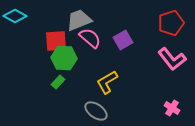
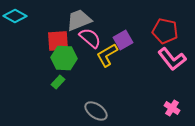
red pentagon: moved 6 px left, 8 px down; rotated 30 degrees clockwise
red square: moved 2 px right
yellow L-shape: moved 27 px up
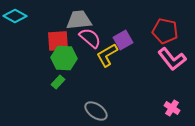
gray trapezoid: rotated 16 degrees clockwise
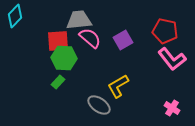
cyan diamond: rotated 75 degrees counterclockwise
yellow L-shape: moved 11 px right, 31 px down
gray ellipse: moved 3 px right, 6 px up
